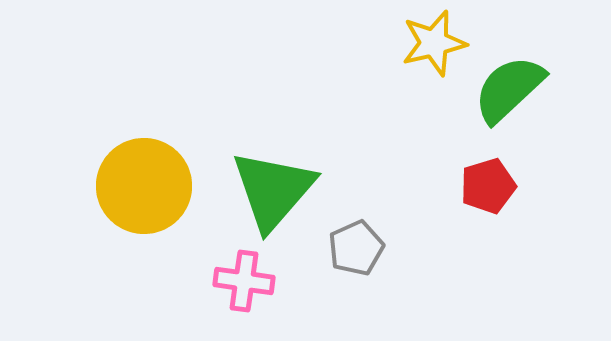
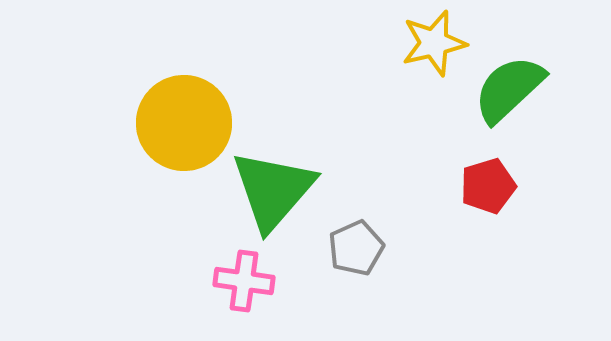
yellow circle: moved 40 px right, 63 px up
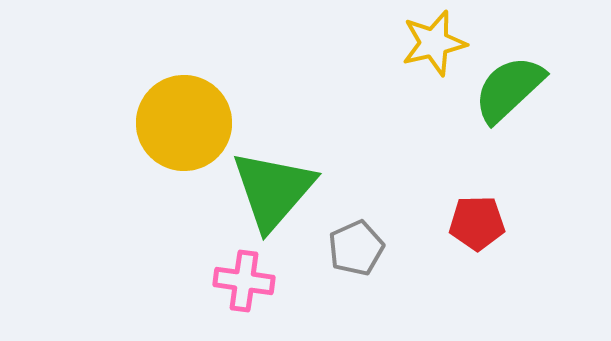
red pentagon: moved 11 px left, 37 px down; rotated 16 degrees clockwise
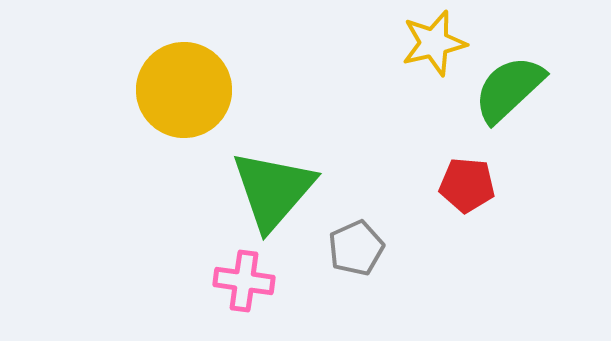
yellow circle: moved 33 px up
red pentagon: moved 10 px left, 38 px up; rotated 6 degrees clockwise
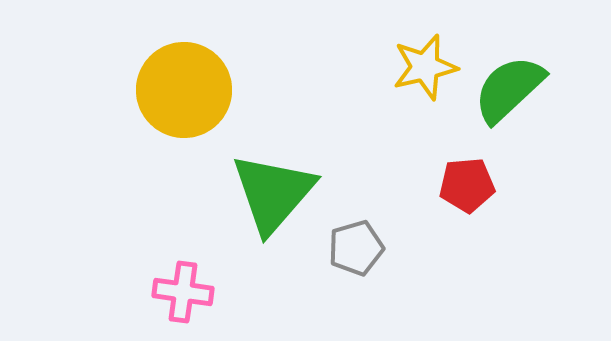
yellow star: moved 9 px left, 24 px down
red pentagon: rotated 10 degrees counterclockwise
green triangle: moved 3 px down
gray pentagon: rotated 8 degrees clockwise
pink cross: moved 61 px left, 11 px down
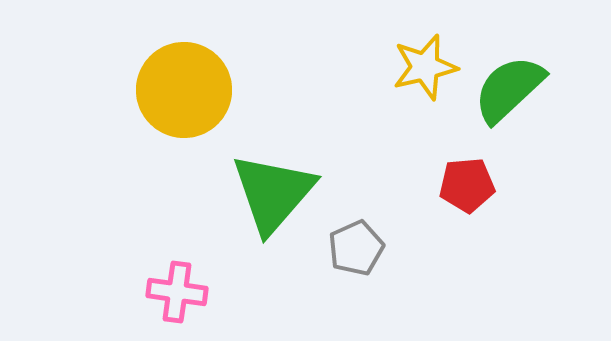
gray pentagon: rotated 8 degrees counterclockwise
pink cross: moved 6 px left
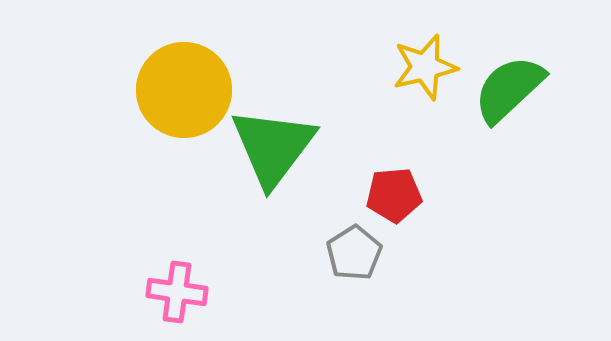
red pentagon: moved 73 px left, 10 px down
green triangle: moved 46 px up; rotated 4 degrees counterclockwise
gray pentagon: moved 2 px left, 5 px down; rotated 8 degrees counterclockwise
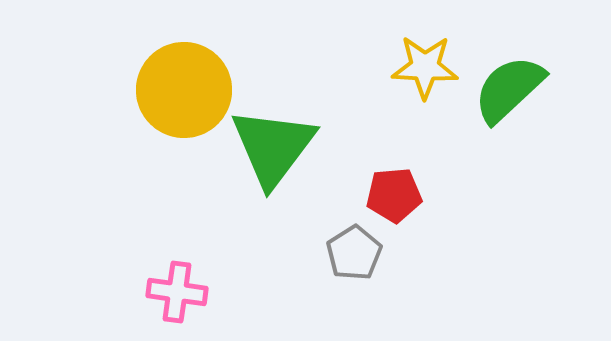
yellow star: rotated 16 degrees clockwise
